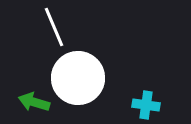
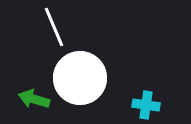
white circle: moved 2 px right
green arrow: moved 3 px up
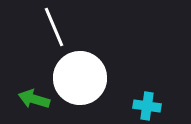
cyan cross: moved 1 px right, 1 px down
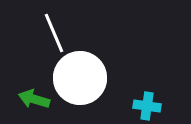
white line: moved 6 px down
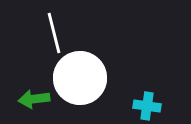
white line: rotated 9 degrees clockwise
green arrow: rotated 24 degrees counterclockwise
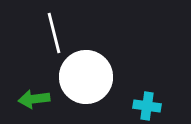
white circle: moved 6 px right, 1 px up
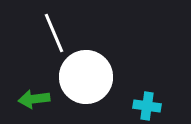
white line: rotated 9 degrees counterclockwise
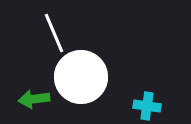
white circle: moved 5 px left
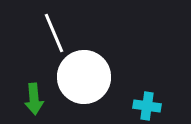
white circle: moved 3 px right
green arrow: rotated 88 degrees counterclockwise
